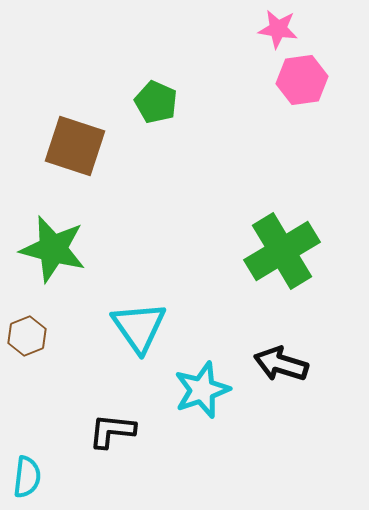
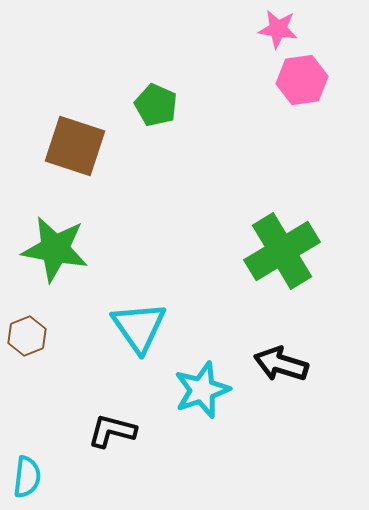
green pentagon: moved 3 px down
green star: moved 2 px right; rotated 4 degrees counterclockwise
black L-shape: rotated 9 degrees clockwise
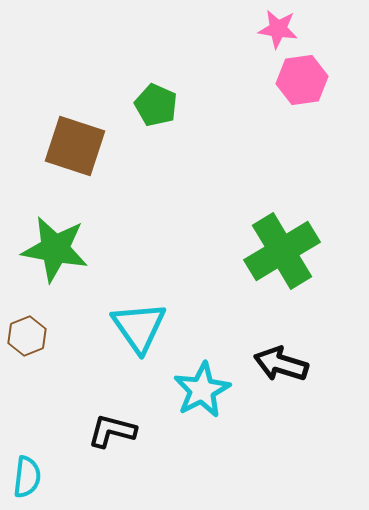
cyan star: rotated 8 degrees counterclockwise
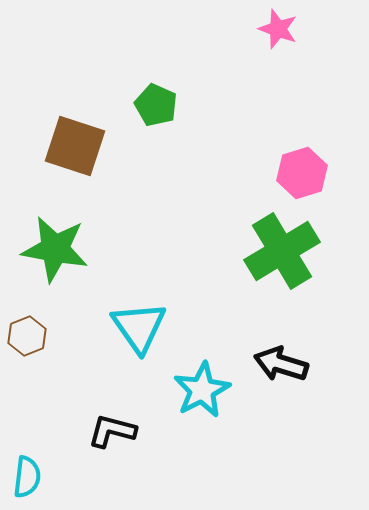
pink star: rotated 12 degrees clockwise
pink hexagon: moved 93 px down; rotated 9 degrees counterclockwise
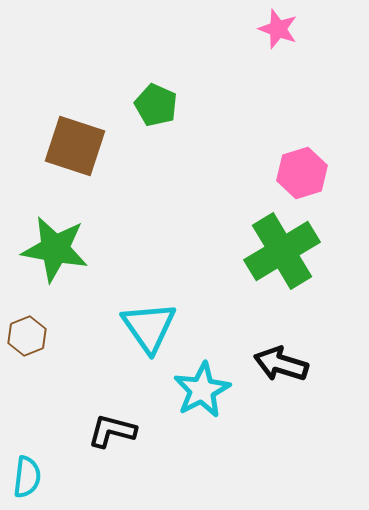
cyan triangle: moved 10 px right
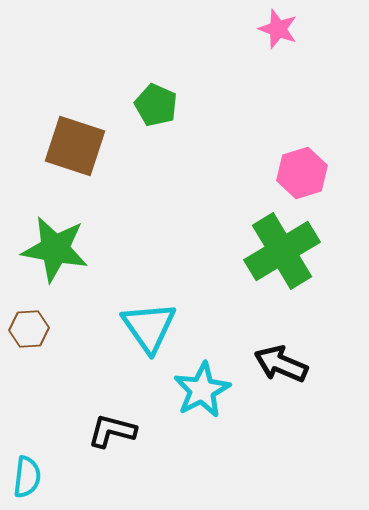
brown hexagon: moved 2 px right, 7 px up; rotated 18 degrees clockwise
black arrow: rotated 6 degrees clockwise
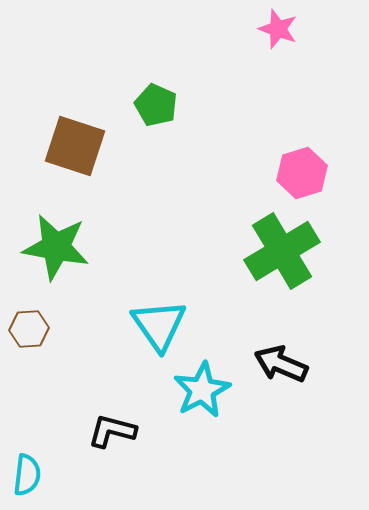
green star: moved 1 px right, 2 px up
cyan triangle: moved 10 px right, 2 px up
cyan semicircle: moved 2 px up
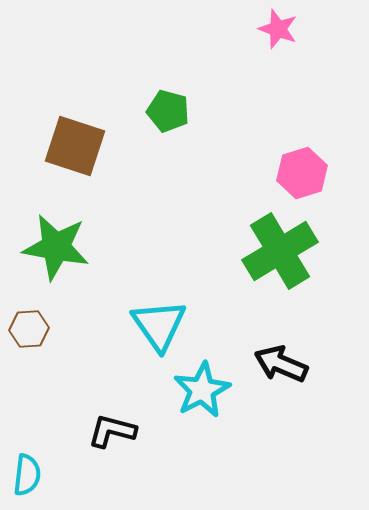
green pentagon: moved 12 px right, 6 px down; rotated 9 degrees counterclockwise
green cross: moved 2 px left
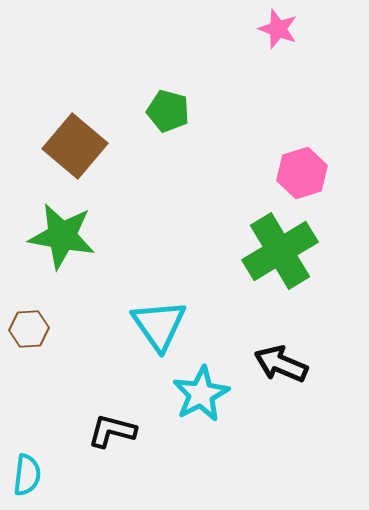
brown square: rotated 22 degrees clockwise
green star: moved 6 px right, 11 px up
cyan star: moved 1 px left, 4 px down
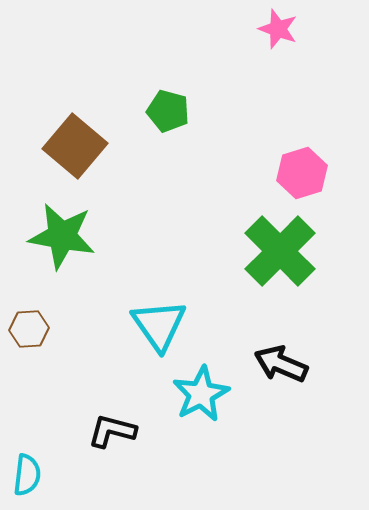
green cross: rotated 14 degrees counterclockwise
